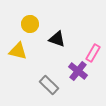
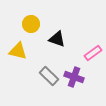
yellow circle: moved 1 px right
pink rectangle: rotated 24 degrees clockwise
purple cross: moved 4 px left, 6 px down; rotated 18 degrees counterclockwise
gray rectangle: moved 9 px up
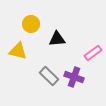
black triangle: rotated 24 degrees counterclockwise
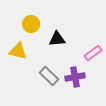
purple cross: moved 1 px right; rotated 30 degrees counterclockwise
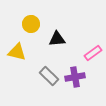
yellow triangle: moved 1 px left, 1 px down
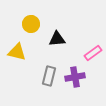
gray rectangle: rotated 60 degrees clockwise
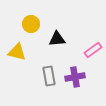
pink rectangle: moved 3 px up
gray rectangle: rotated 24 degrees counterclockwise
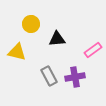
gray rectangle: rotated 18 degrees counterclockwise
